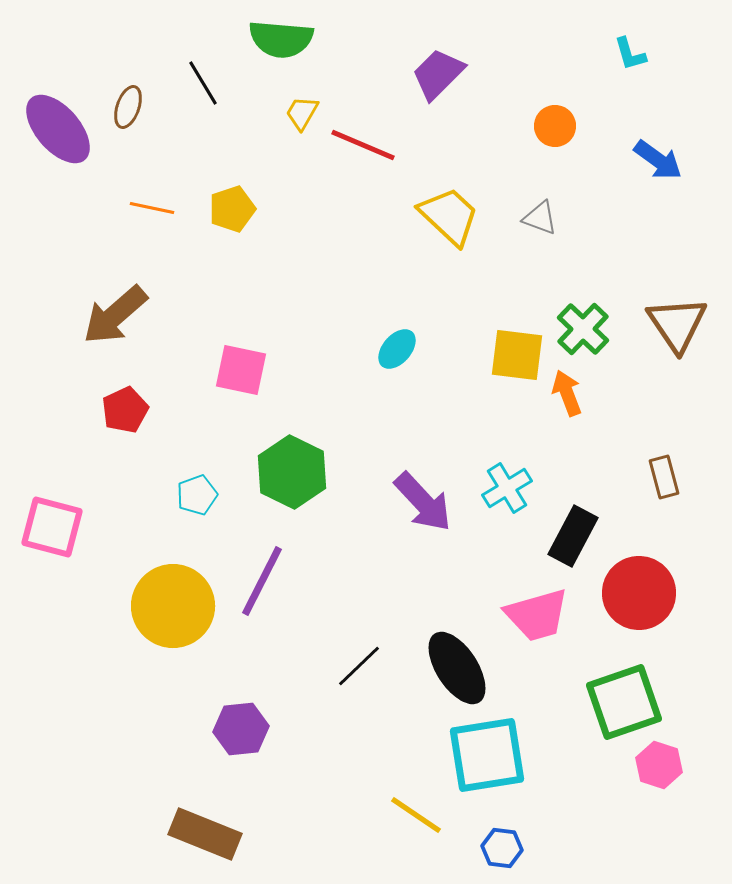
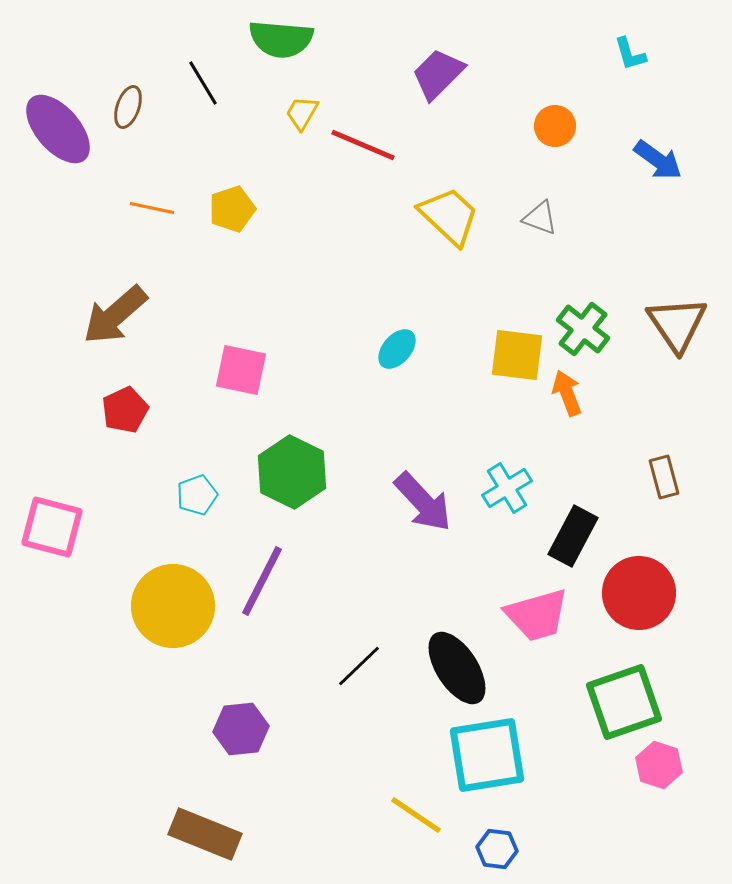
green cross at (583, 329): rotated 6 degrees counterclockwise
blue hexagon at (502, 848): moved 5 px left, 1 px down
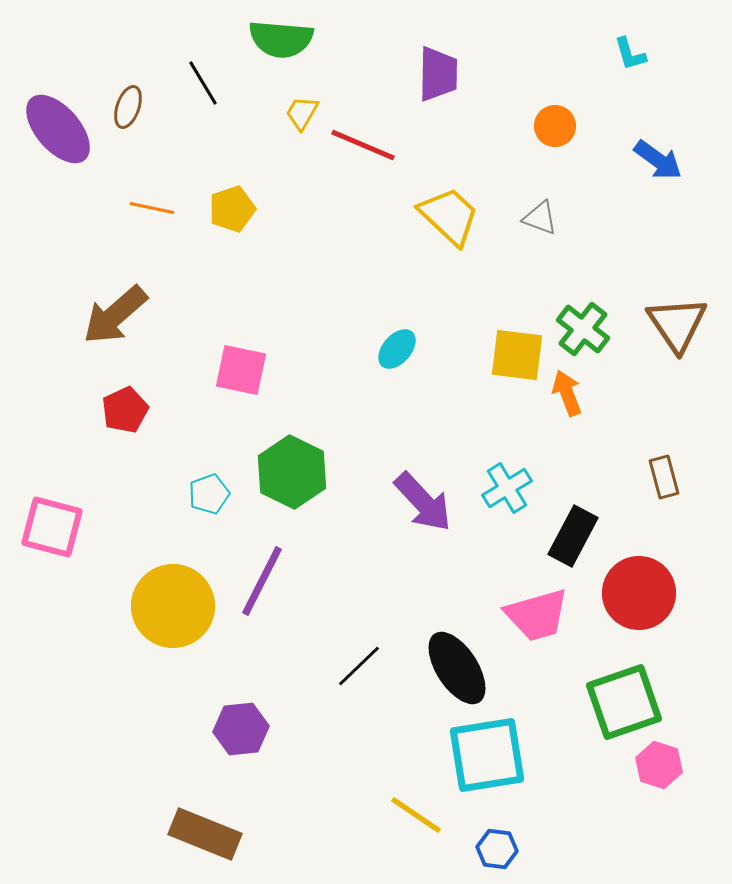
purple trapezoid at (438, 74): rotated 136 degrees clockwise
cyan pentagon at (197, 495): moved 12 px right, 1 px up
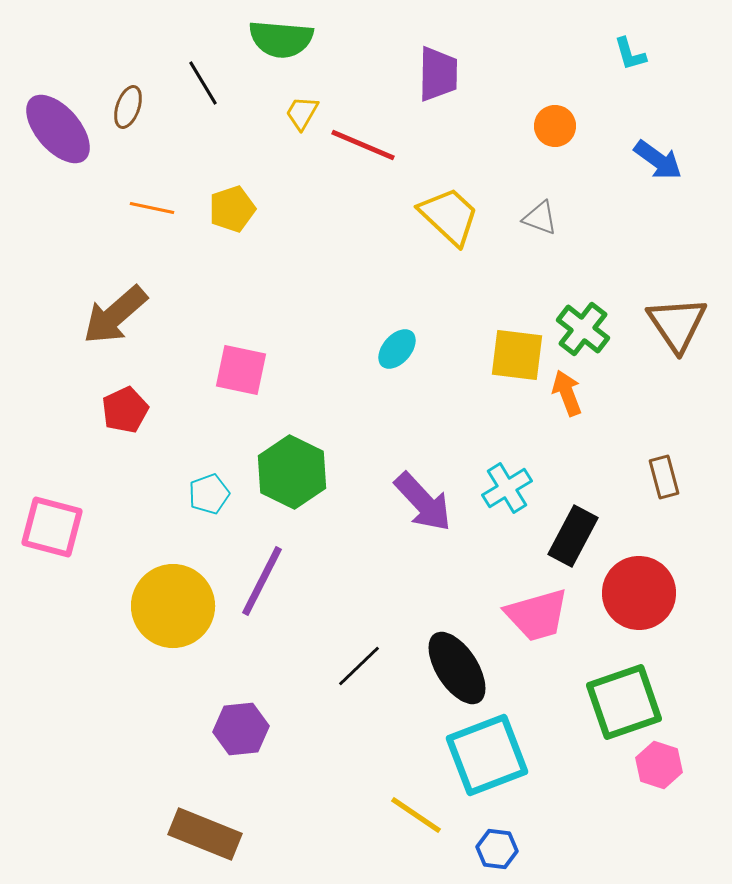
cyan square at (487, 755): rotated 12 degrees counterclockwise
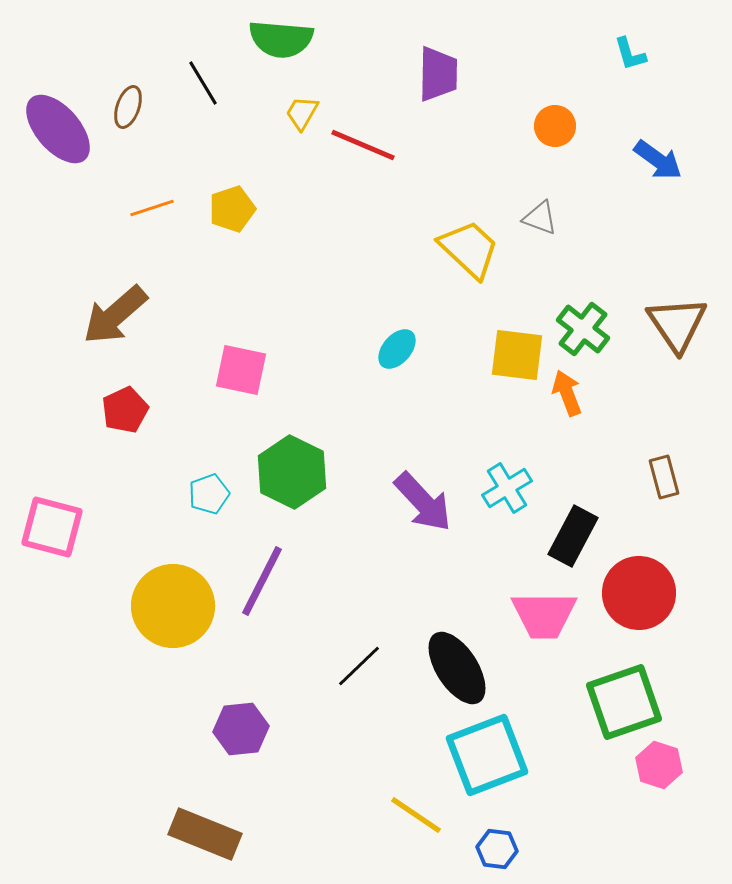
orange line at (152, 208): rotated 30 degrees counterclockwise
yellow trapezoid at (449, 216): moved 20 px right, 33 px down
pink trapezoid at (537, 615): moved 7 px right; rotated 16 degrees clockwise
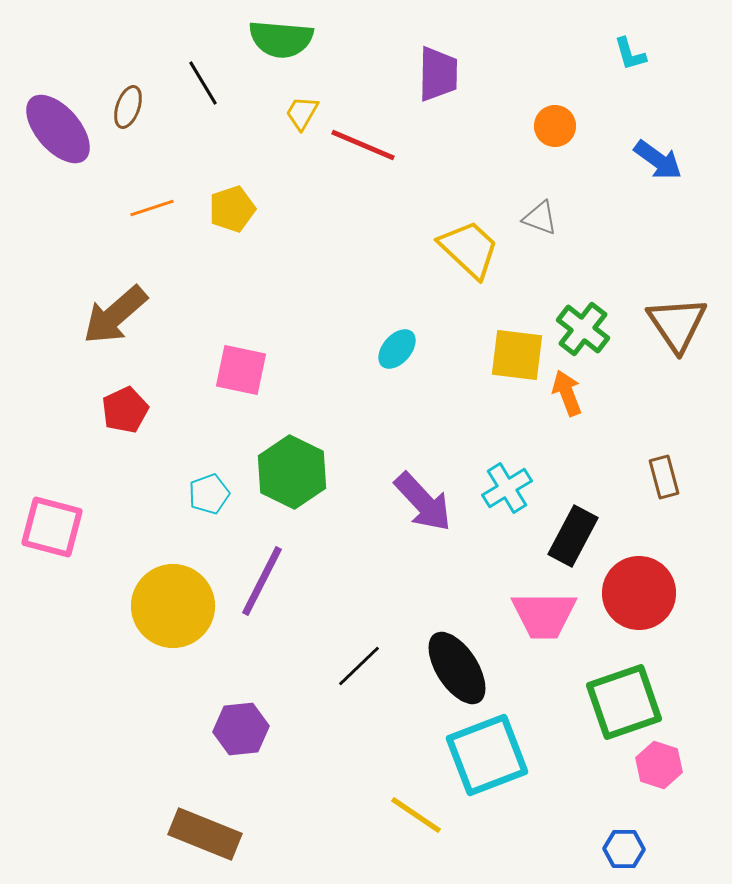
blue hexagon at (497, 849): moved 127 px right; rotated 6 degrees counterclockwise
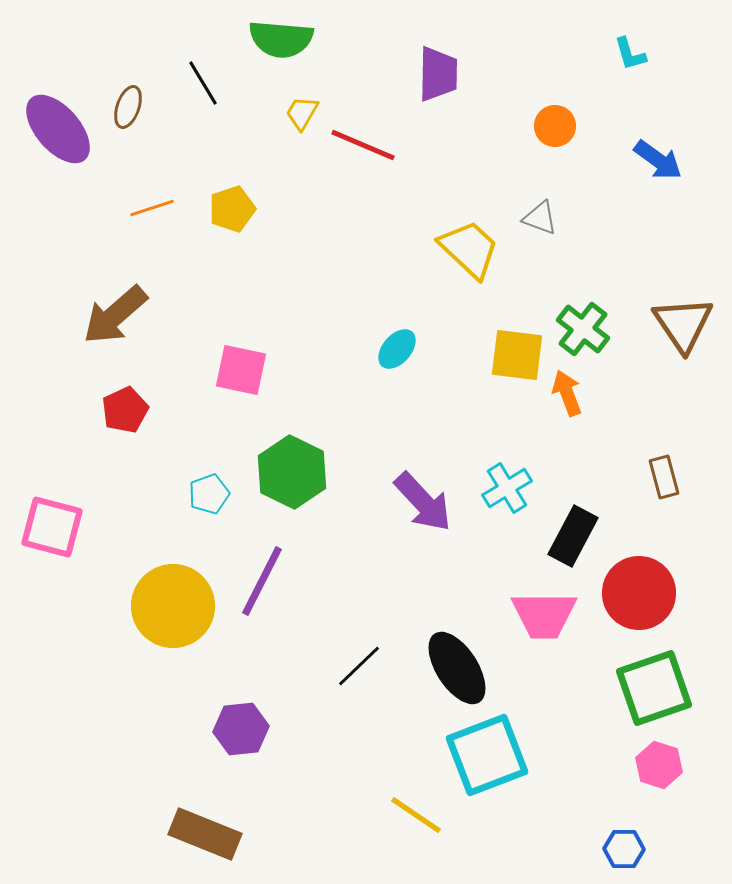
brown triangle at (677, 324): moved 6 px right
green square at (624, 702): moved 30 px right, 14 px up
